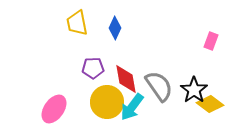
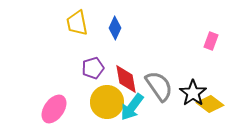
purple pentagon: rotated 15 degrees counterclockwise
black star: moved 1 px left, 3 px down
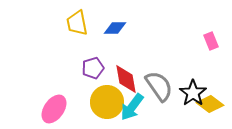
blue diamond: rotated 65 degrees clockwise
pink rectangle: rotated 42 degrees counterclockwise
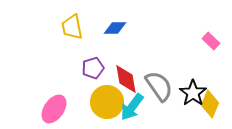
yellow trapezoid: moved 5 px left, 4 px down
pink rectangle: rotated 24 degrees counterclockwise
yellow diamond: rotated 76 degrees clockwise
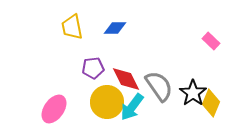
purple pentagon: rotated 10 degrees clockwise
red diamond: rotated 16 degrees counterclockwise
yellow diamond: moved 1 px right, 1 px up
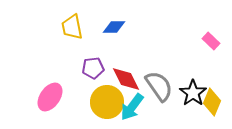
blue diamond: moved 1 px left, 1 px up
yellow diamond: moved 1 px right, 1 px up
pink ellipse: moved 4 px left, 12 px up
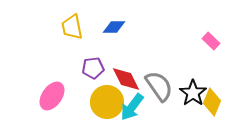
pink ellipse: moved 2 px right, 1 px up
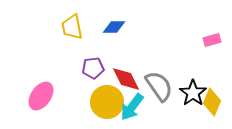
pink rectangle: moved 1 px right, 1 px up; rotated 60 degrees counterclockwise
pink ellipse: moved 11 px left
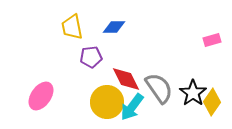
purple pentagon: moved 2 px left, 11 px up
gray semicircle: moved 2 px down
yellow diamond: rotated 12 degrees clockwise
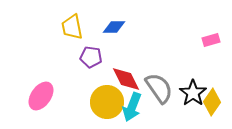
pink rectangle: moved 1 px left
purple pentagon: rotated 15 degrees clockwise
cyan arrow: rotated 16 degrees counterclockwise
